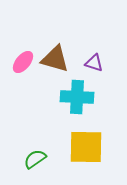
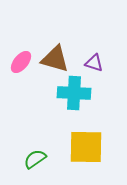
pink ellipse: moved 2 px left
cyan cross: moved 3 px left, 4 px up
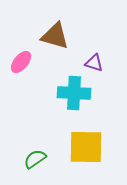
brown triangle: moved 23 px up
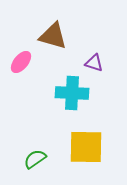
brown triangle: moved 2 px left
cyan cross: moved 2 px left
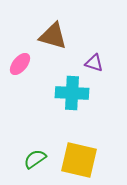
pink ellipse: moved 1 px left, 2 px down
yellow square: moved 7 px left, 13 px down; rotated 12 degrees clockwise
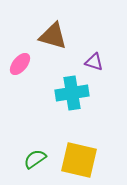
purple triangle: moved 1 px up
cyan cross: rotated 12 degrees counterclockwise
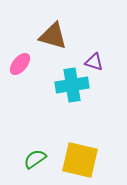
cyan cross: moved 8 px up
yellow square: moved 1 px right
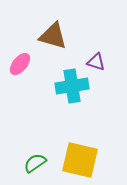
purple triangle: moved 2 px right
cyan cross: moved 1 px down
green semicircle: moved 4 px down
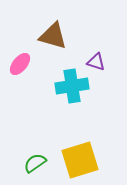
yellow square: rotated 30 degrees counterclockwise
